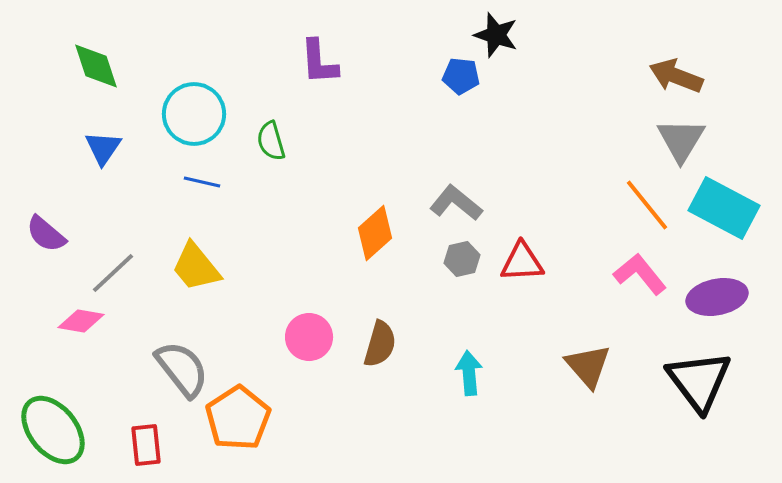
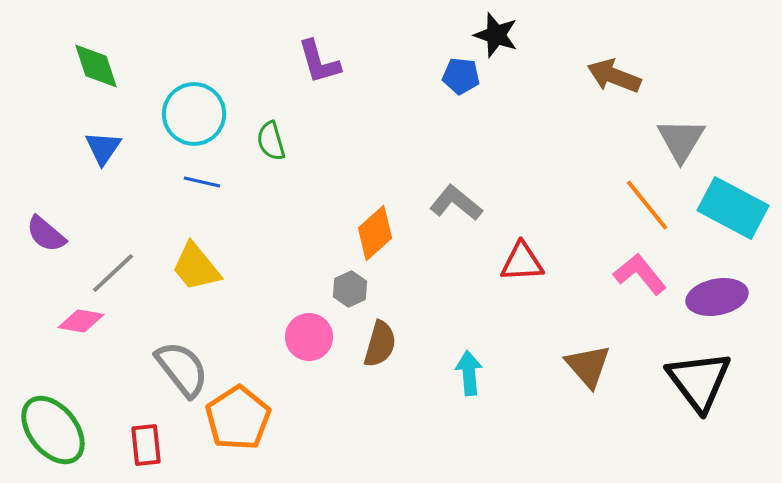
purple L-shape: rotated 12 degrees counterclockwise
brown arrow: moved 62 px left
cyan rectangle: moved 9 px right
gray hexagon: moved 112 px left, 30 px down; rotated 12 degrees counterclockwise
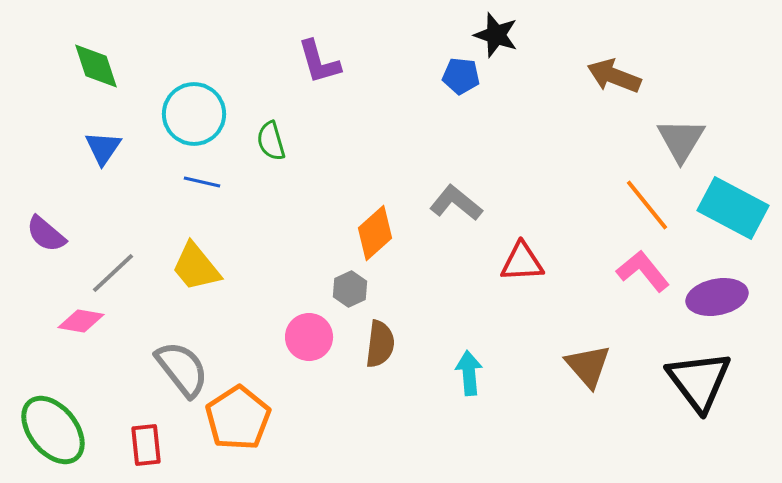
pink L-shape: moved 3 px right, 3 px up
brown semicircle: rotated 9 degrees counterclockwise
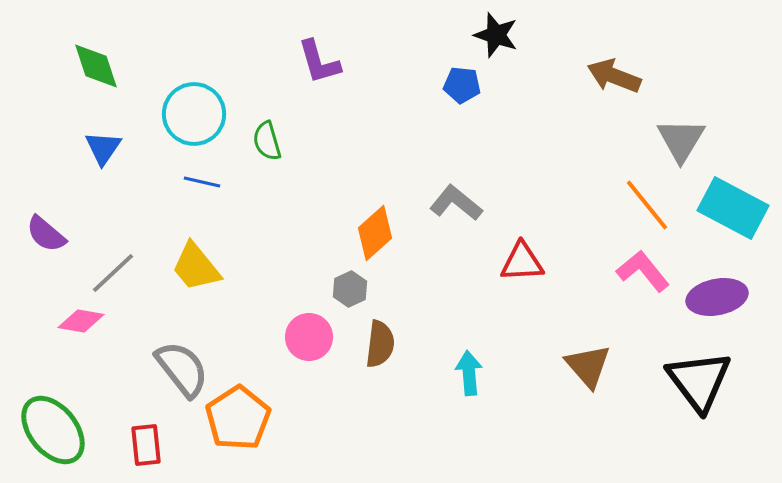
blue pentagon: moved 1 px right, 9 px down
green semicircle: moved 4 px left
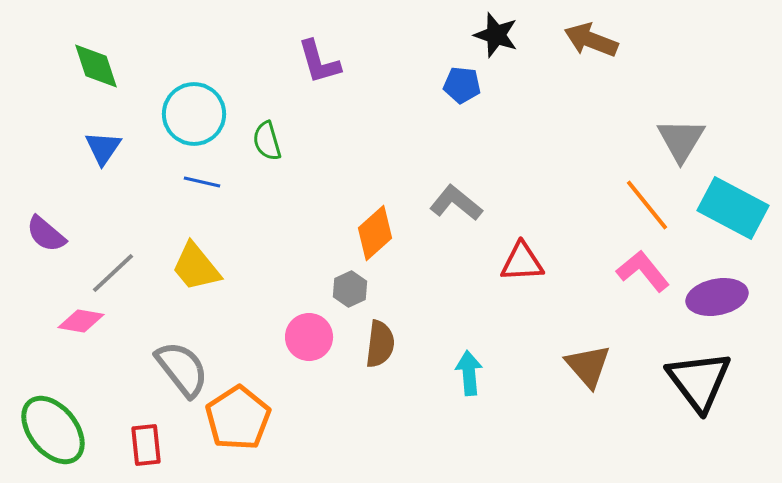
brown arrow: moved 23 px left, 36 px up
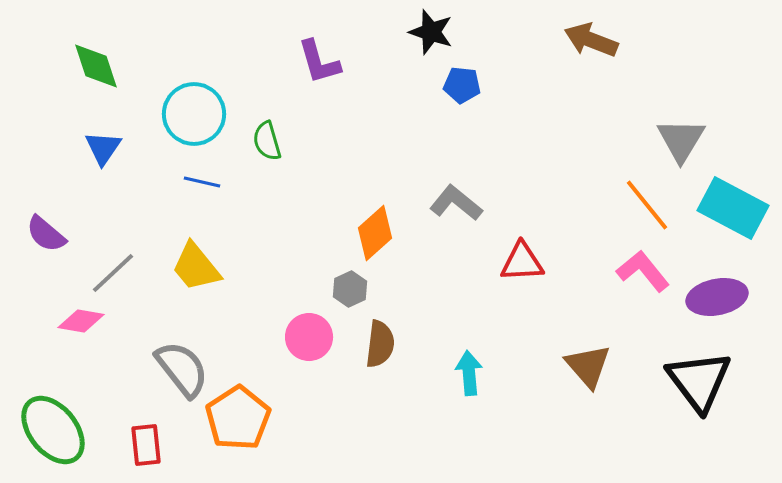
black star: moved 65 px left, 3 px up
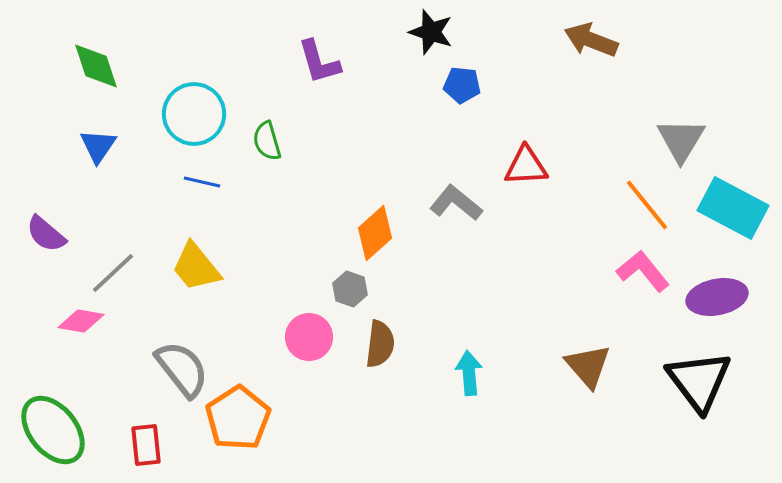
blue triangle: moved 5 px left, 2 px up
red triangle: moved 4 px right, 96 px up
gray hexagon: rotated 16 degrees counterclockwise
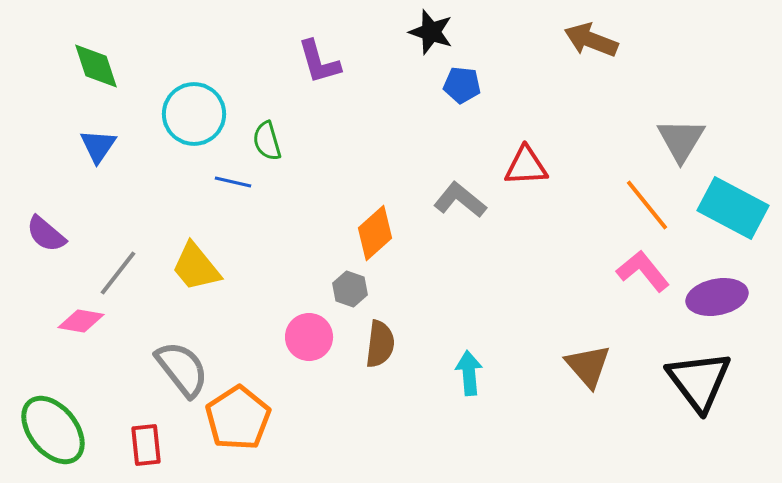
blue line: moved 31 px right
gray L-shape: moved 4 px right, 3 px up
gray line: moved 5 px right; rotated 9 degrees counterclockwise
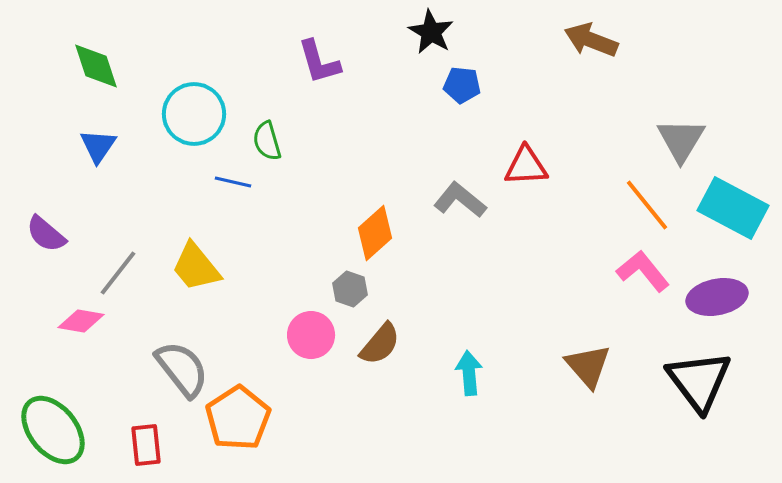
black star: rotated 12 degrees clockwise
pink circle: moved 2 px right, 2 px up
brown semicircle: rotated 33 degrees clockwise
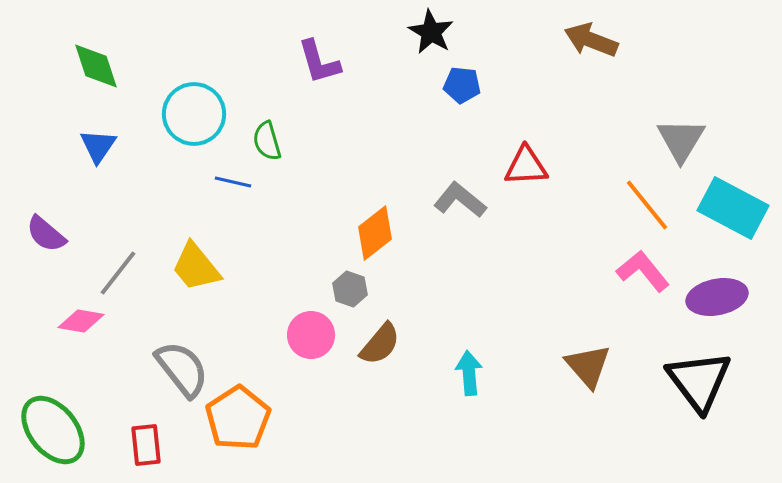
orange diamond: rotated 4 degrees clockwise
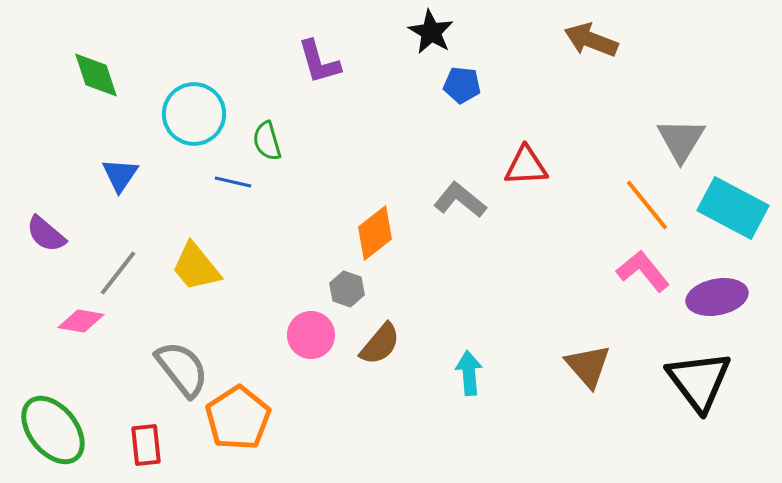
green diamond: moved 9 px down
blue triangle: moved 22 px right, 29 px down
gray hexagon: moved 3 px left
